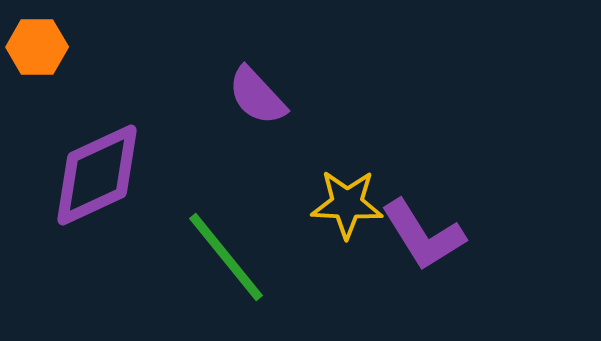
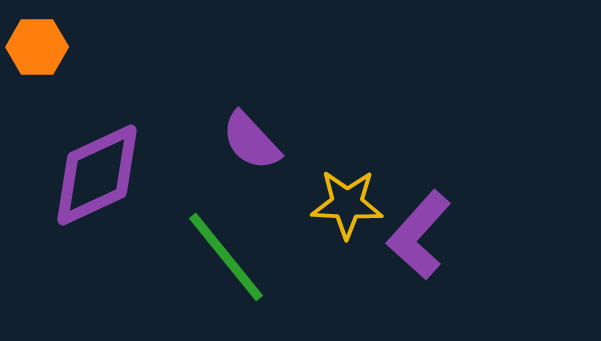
purple semicircle: moved 6 px left, 45 px down
purple L-shape: moved 4 px left; rotated 74 degrees clockwise
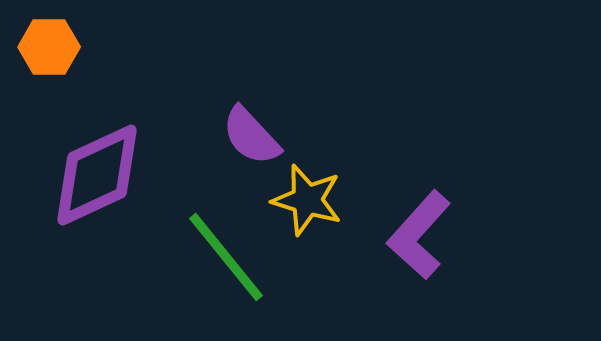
orange hexagon: moved 12 px right
purple semicircle: moved 5 px up
yellow star: moved 40 px left, 4 px up; rotated 14 degrees clockwise
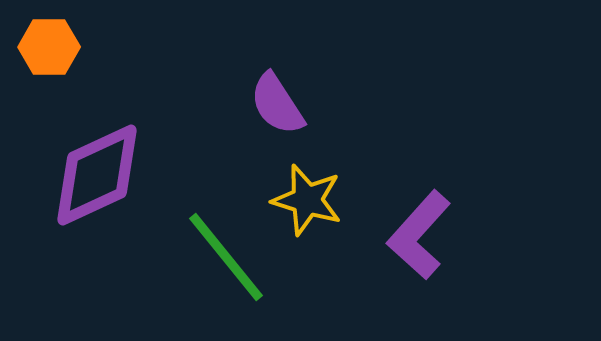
purple semicircle: moved 26 px right, 32 px up; rotated 10 degrees clockwise
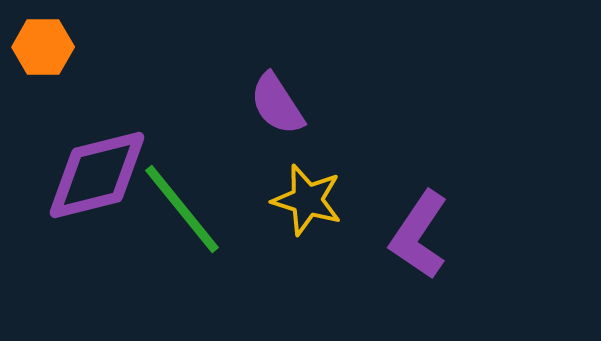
orange hexagon: moved 6 px left
purple diamond: rotated 11 degrees clockwise
purple L-shape: rotated 8 degrees counterclockwise
green line: moved 44 px left, 48 px up
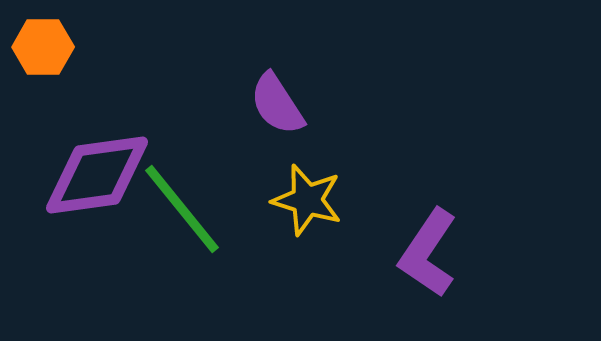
purple diamond: rotated 6 degrees clockwise
purple L-shape: moved 9 px right, 18 px down
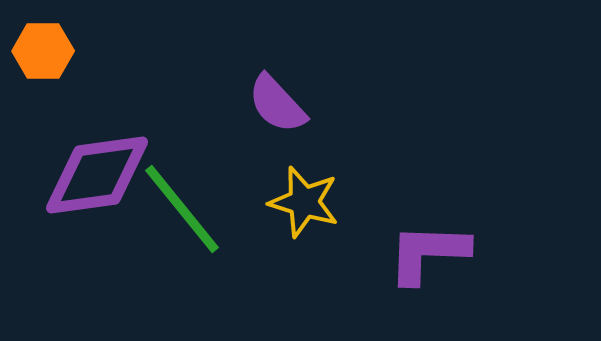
orange hexagon: moved 4 px down
purple semicircle: rotated 10 degrees counterclockwise
yellow star: moved 3 px left, 2 px down
purple L-shape: rotated 58 degrees clockwise
